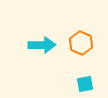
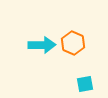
orange hexagon: moved 8 px left
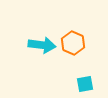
cyan arrow: rotated 8 degrees clockwise
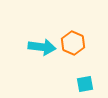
cyan arrow: moved 2 px down
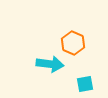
cyan arrow: moved 8 px right, 17 px down
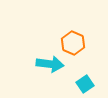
cyan square: rotated 24 degrees counterclockwise
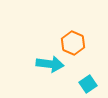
cyan square: moved 3 px right
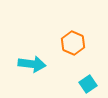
cyan arrow: moved 18 px left
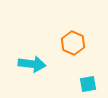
cyan square: rotated 24 degrees clockwise
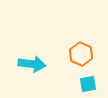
orange hexagon: moved 8 px right, 11 px down
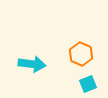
cyan square: rotated 12 degrees counterclockwise
